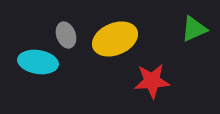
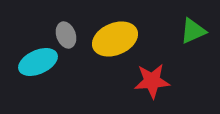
green triangle: moved 1 px left, 2 px down
cyan ellipse: rotated 33 degrees counterclockwise
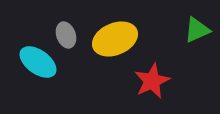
green triangle: moved 4 px right, 1 px up
cyan ellipse: rotated 60 degrees clockwise
red star: rotated 21 degrees counterclockwise
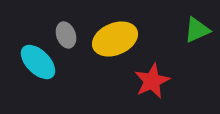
cyan ellipse: rotated 9 degrees clockwise
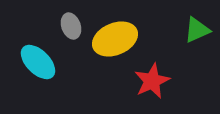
gray ellipse: moved 5 px right, 9 px up
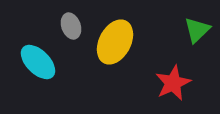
green triangle: rotated 20 degrees counterclockwise
yellow ellipse: moved 3 px down; rotated 39 degrees counterclockwise
red star: moved 21 px right, 2 px down
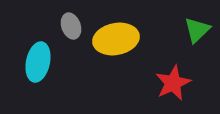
yellow ellipse: moved 1 px right, 3 px up; rotated 51 degrees clockwise
cyan ellipse: rotated 57 degrees clockwise
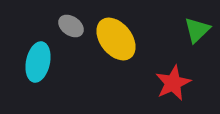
gray ellipse: rotated 35 degrees counterclockwise
yellow ellipse: rotated 63 degrees clockwise
